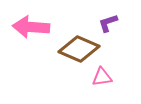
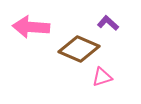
purple L-shape: rotated 60 degrees clockwise
pink triangle: rotated 10 degrees counterclockwise
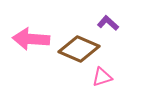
pink arrow: moved 12 px down
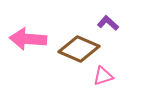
pink arrow: moved 3 px left
pink triangle: moved 1 px right, 1 px up
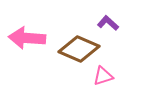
pink arrow: moved 1 px left, 1 px up
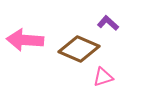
pink arrow: moved 2 px left, 2 px down
pink triangle: moved 1 px down
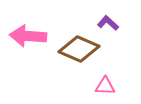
pink arrow: moved 3 px right, 4 px up
pink triangle: moved 2 px right, 9 px down; rotated 20 degrees clockwise
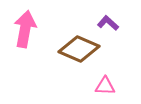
pink arrow: moved 3 px left, 7 px up; rotated 96 degrees clockwise
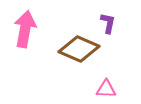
purple L-shape: rotated 60 degrees clockwise
pink triangle: moved 1 px right, 3 px down
